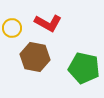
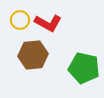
yellow circle: moved 8 px right, 8 px up
brown hexagon: moved 2 px left, 2 px up; rotated 16 degrees counterclockwise
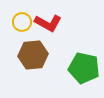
yellow circle: moved 2 px right, 2 px down
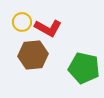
red L-shape: moved 5 px down
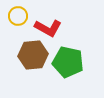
yellow circle: moved 4 px left, 6 px up
green pentagon: moved 16 px left, 6 px up
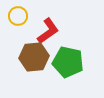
red L-shape: moved 3 px down; rotated 64 degrees counterclockwise
brown hexagon: moved 1 px right, 2 px down
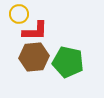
yellow circle: moved 1 px right, 2 px up
red L-shape: moved 13 px left; rotated 36 degrees clockwise
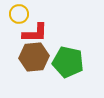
red L-shape: moved 2 px down
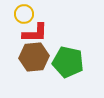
yellow circle: moved 5 px right
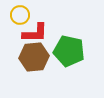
yellow circle: moved 4 px left, 1 px down
green pentagon: moved 1 px right, 11 px up
